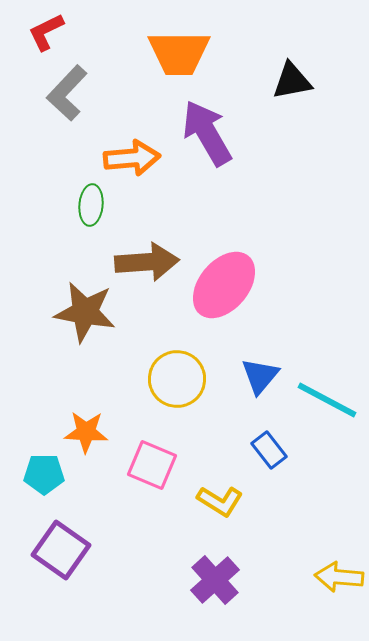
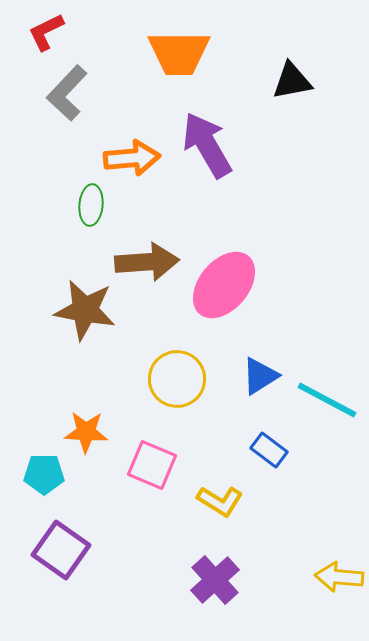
purple arrow: moved 12 px down
brown star: moved 2 px up
blue triangle: rotated 18 degrees clockwise
blue rectangle: rotated 15 degrees counterclockwise
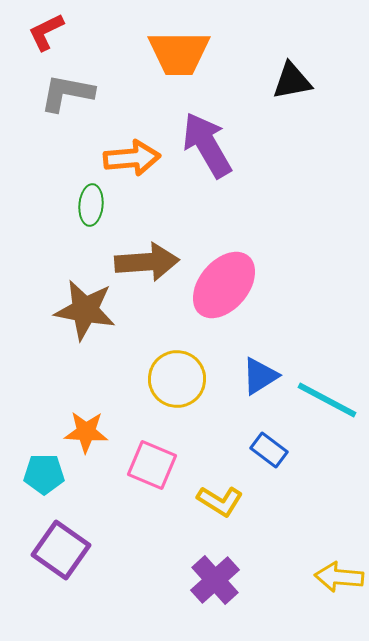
gray L-shape: rotated 58 degrees clockwise
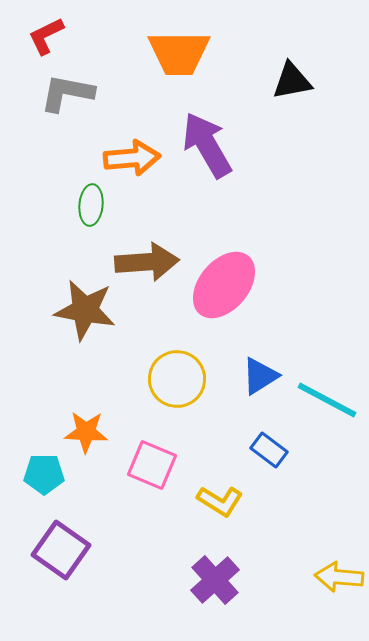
red L-shape: moved 4 px down
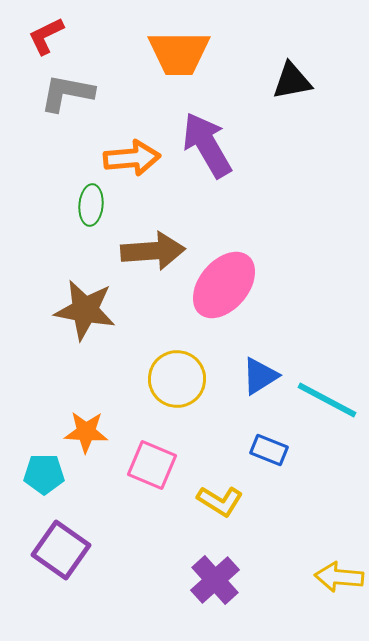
brown arrow: moved 6 px right, 11 px up
blue rectangle: rotated 15 degrees counterclockwise
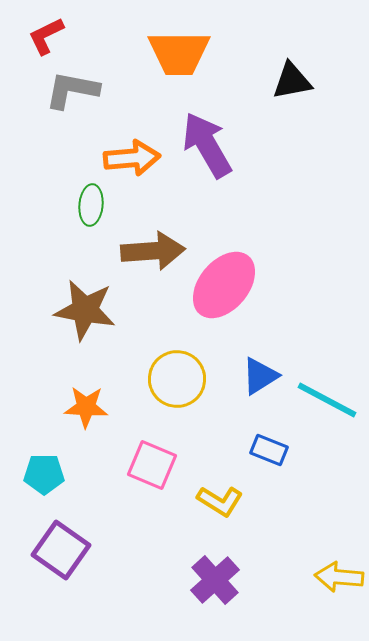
gray L-shape: moved 5 px right, 3 px up
orange star: moved 25 px up
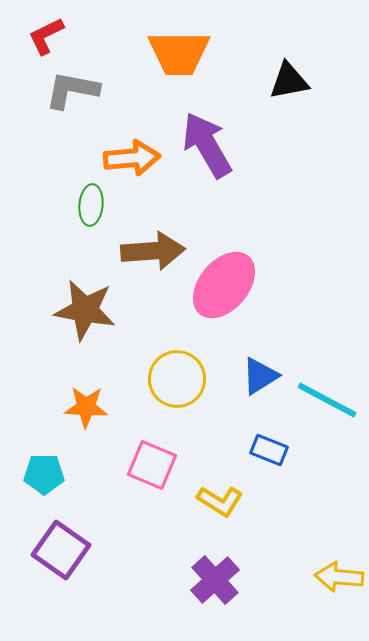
black triangle: moved 3 px left
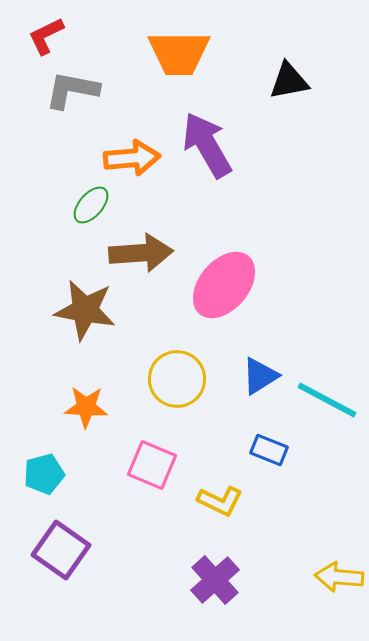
green ellipse: rotated 36 degrees clockwise
brown arrow: moved 12 px left, 2 px down
cyan pentagon: rotated 15 degrees counterclockwise
yellow L-shape: rotated 6 degrees counterclockwise
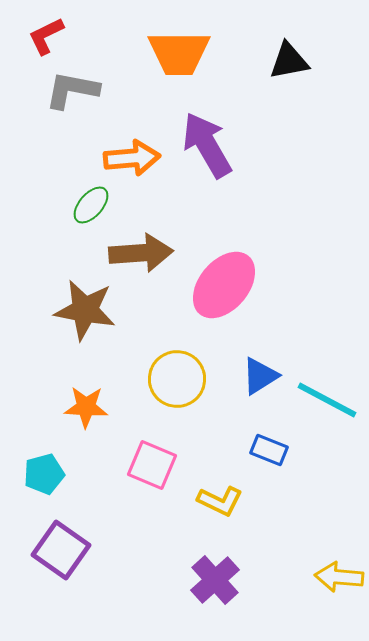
black triangle: moved 20 px up
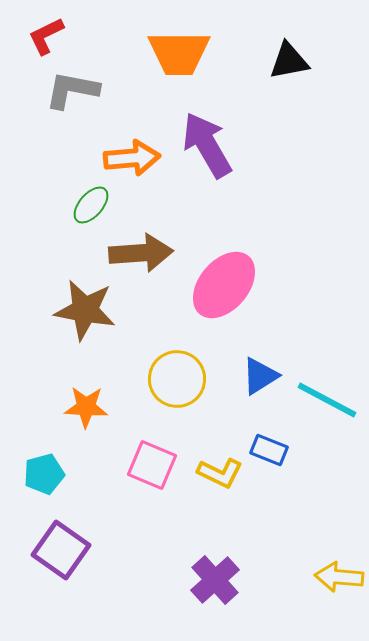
yellow L-shape: moved 28 px up
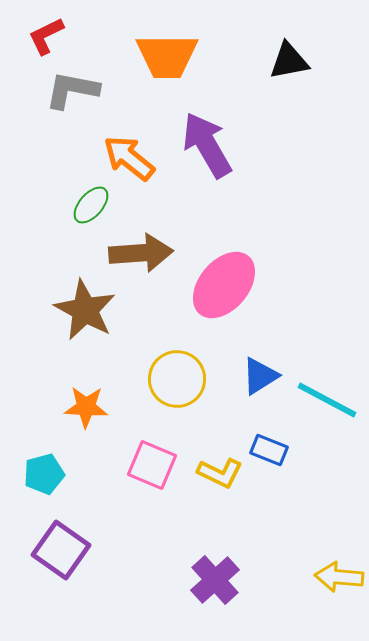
orange trapezoid: moved 12 px left, 3 px down
orange arrow: moved 3 px left; rotated 136 degrees counterclockwise
brown star: rotated 18 degrees clockwise
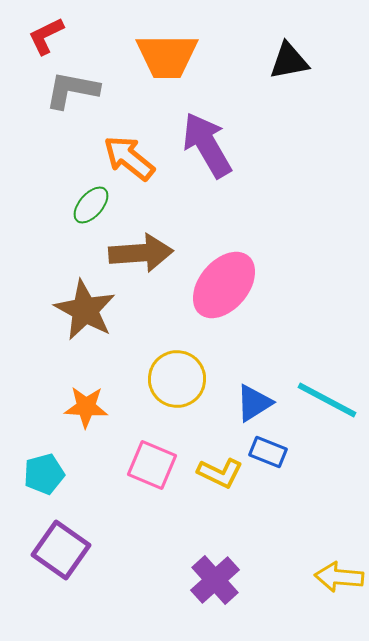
blue triangle: moved 6 px left, 27 px down
blue rectangle: moved 1 px left, 2 px down
